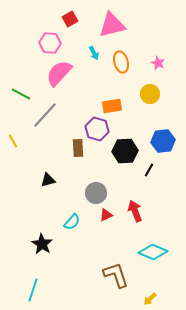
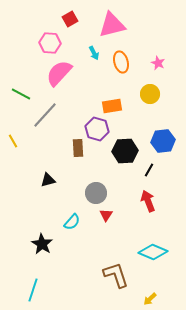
red arrow: moved 13 px right, 10 px up
red triangle: rotated 32 degrees counterclockwise
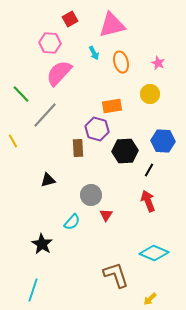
green line: rotated 18 degrees clockwise
blue hexagon: rotated 10 degrees clockwise
gray circle: moved 5 px left, 2 px down
cyan diamond: moved 1 px right, 1 px down
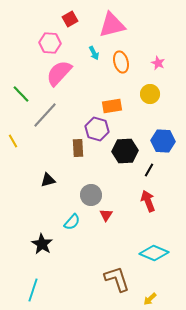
brown L-shape: moved 1 px right, 4 px down
